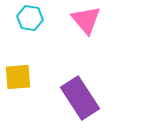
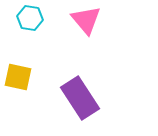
yellow square: rotated 16 degrees clockwise
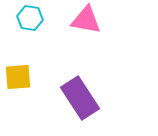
pink triangle: rotated 40 degrees counterclockwise
yellow square: rotated 16 degrees counterclockwise
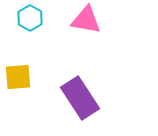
cyan hexagon: rotated 20 degrees clockwise
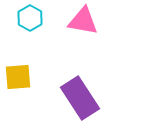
pink triangle: moved 3 px left, 1 px down
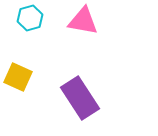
cyan hexagon: rotated 15 degrees clockwise
yellow square: rotated 28 degrees clockwise
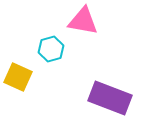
cyan hexagon: moved 21 px right, 31 px down
purple rectangle: moved 30 px right; rotated 36 degrees counterclockwise
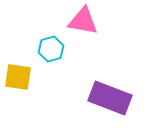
yellow square: rotated 16 degrees counterclockwise
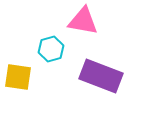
purple rectangle: moved 9 px left, 22 px up
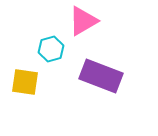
pink triangle: rotated 40 degrees counterclockwise
yellow square: moved 7 px right, 5 px down
